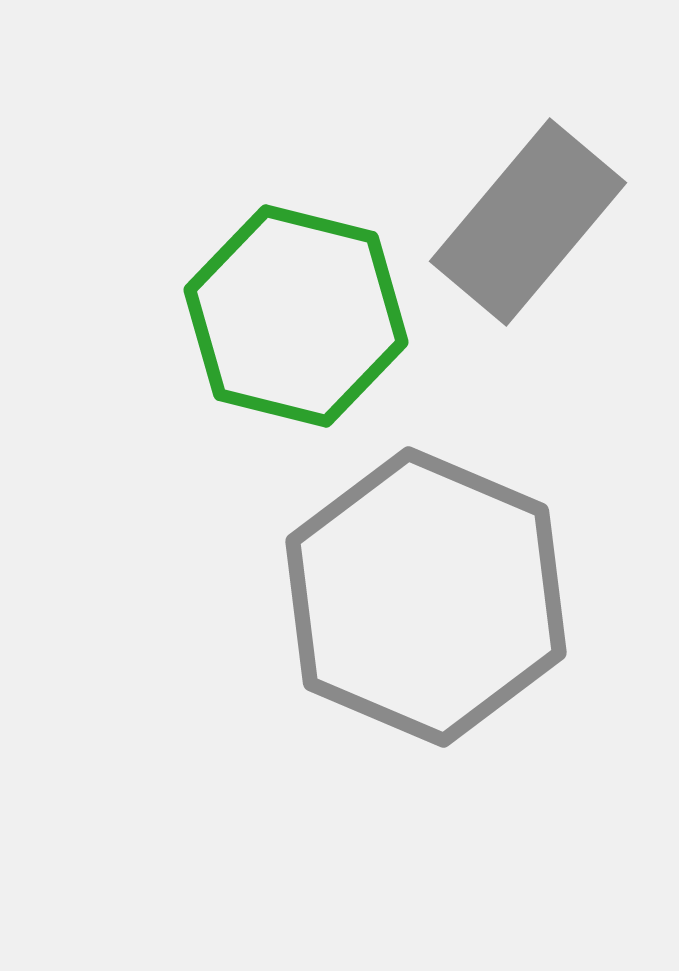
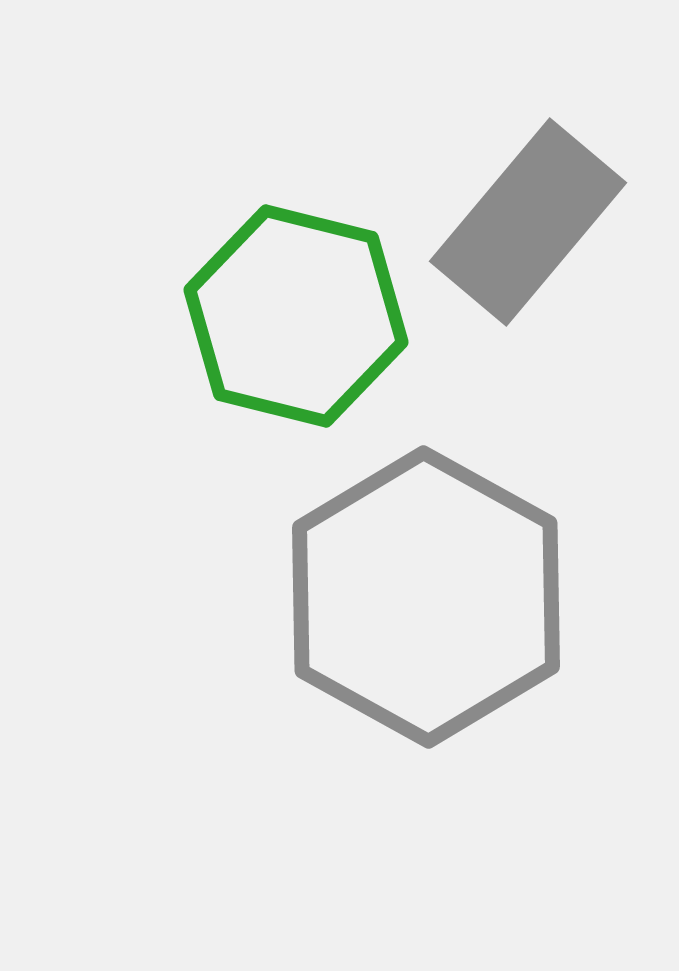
gray hexagon: rotated 6 degrees clockwise
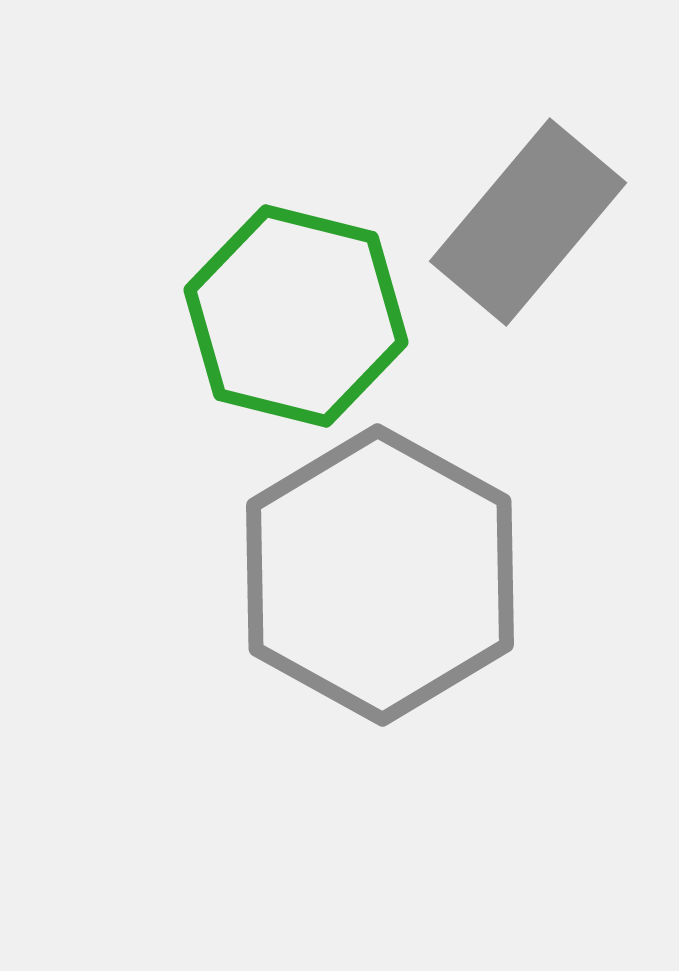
gray hexagon: moved 46 px left, 22 px up
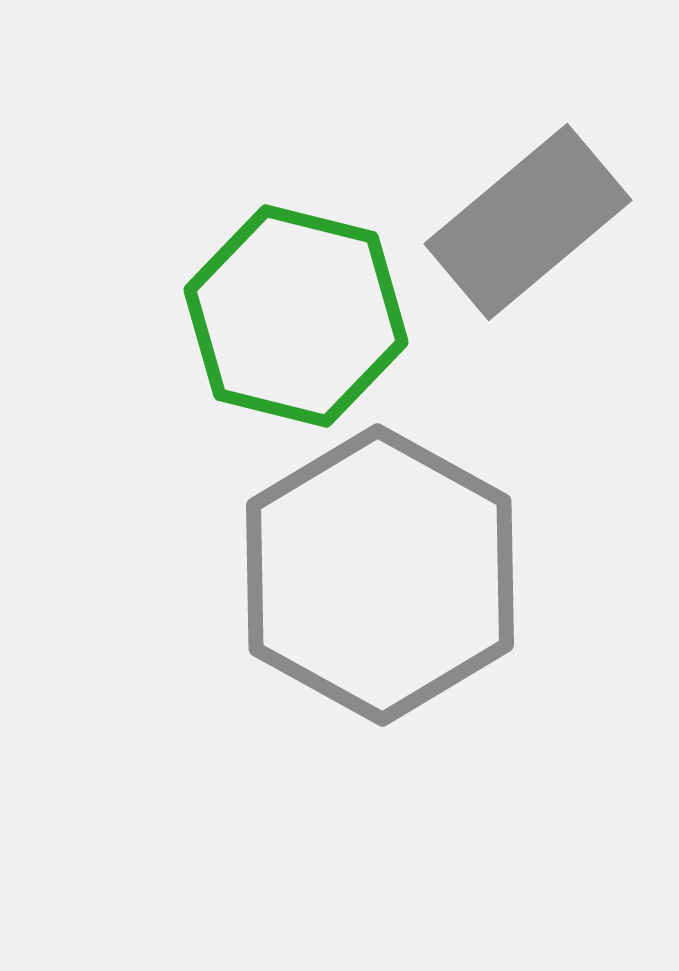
gray rectangle: rotated 10 degrees clockwise
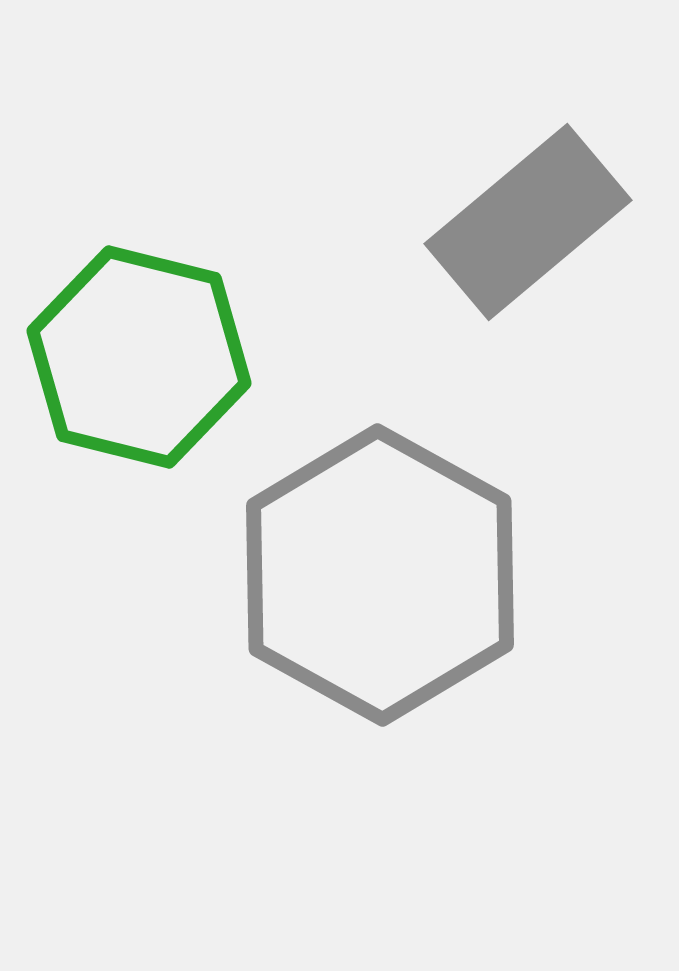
green hexagon: moved 157 px left, 41 px down
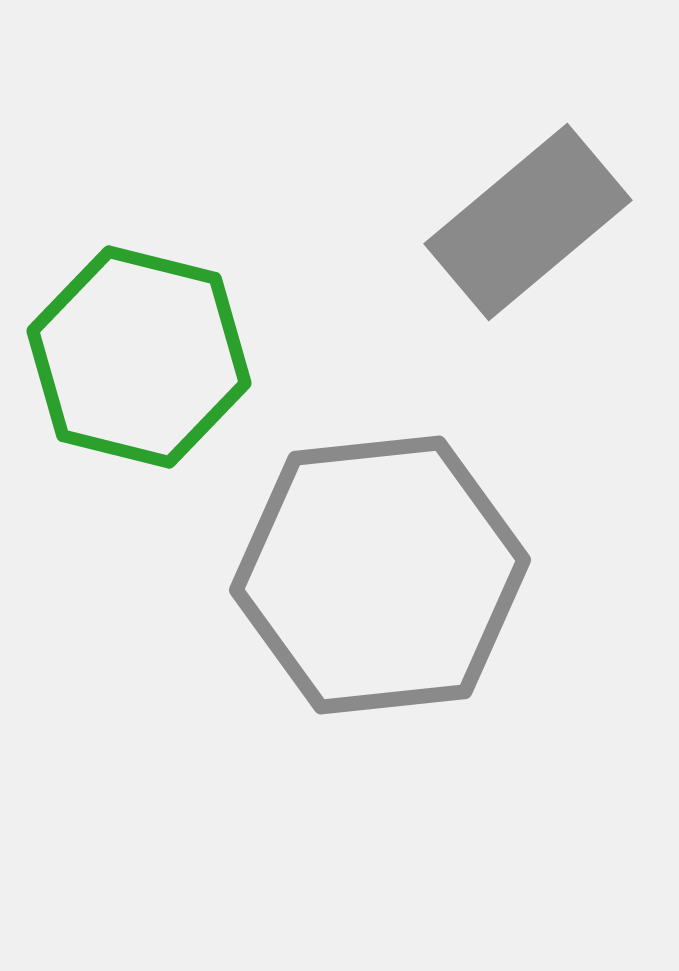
gray hexagon: rotated 25 degrees clockwise
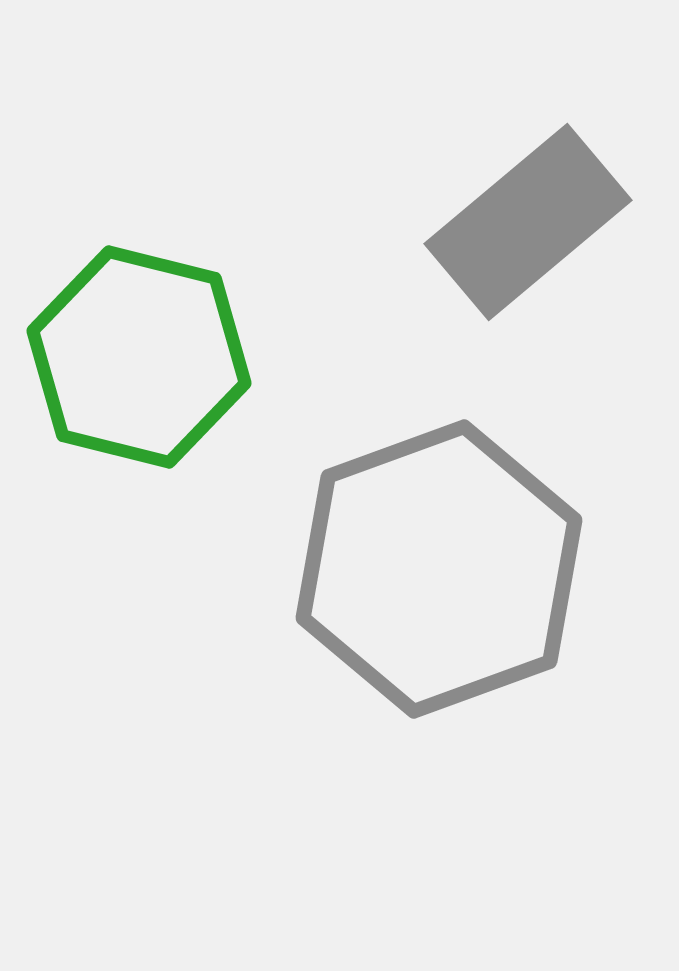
gray hexagon: moved 59 px right, 6 px up; rotated 14 degrees counterclockwise
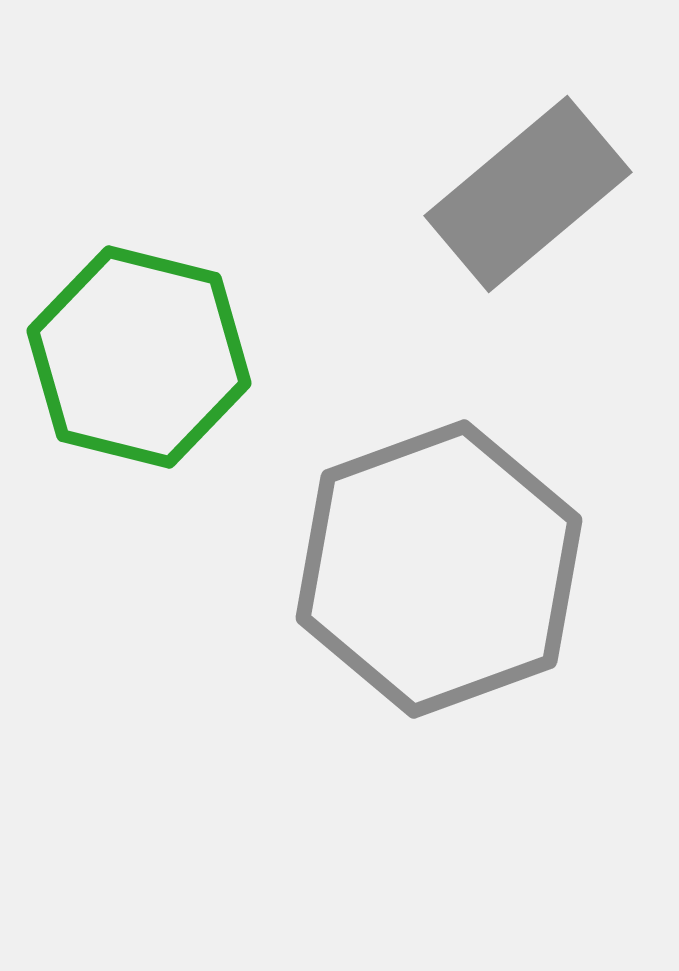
gray rectangle: moved 28 px up
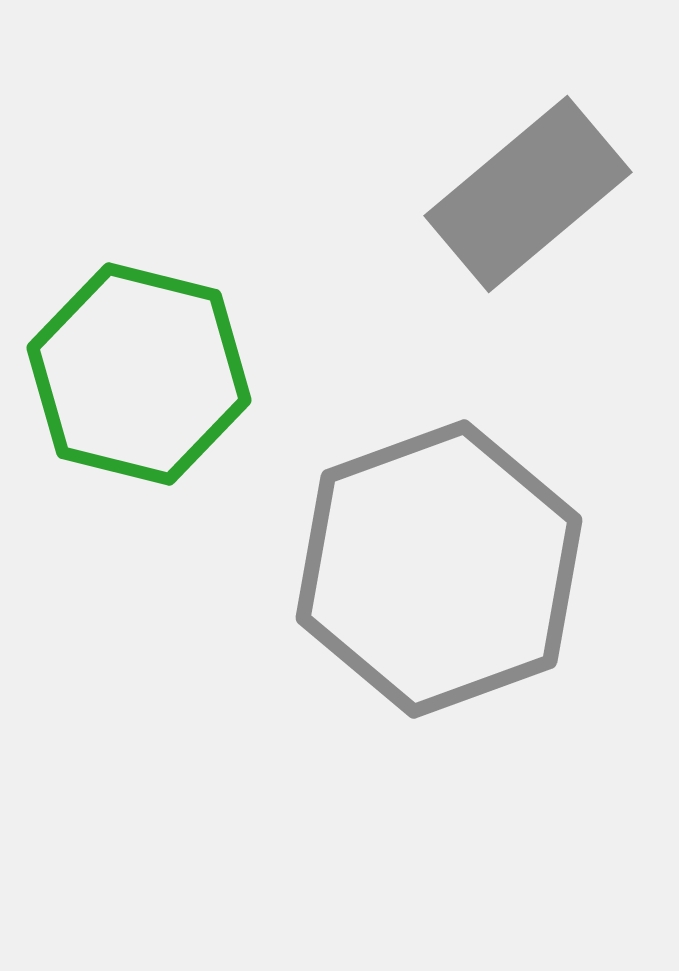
green hexagon: moved 17 px down
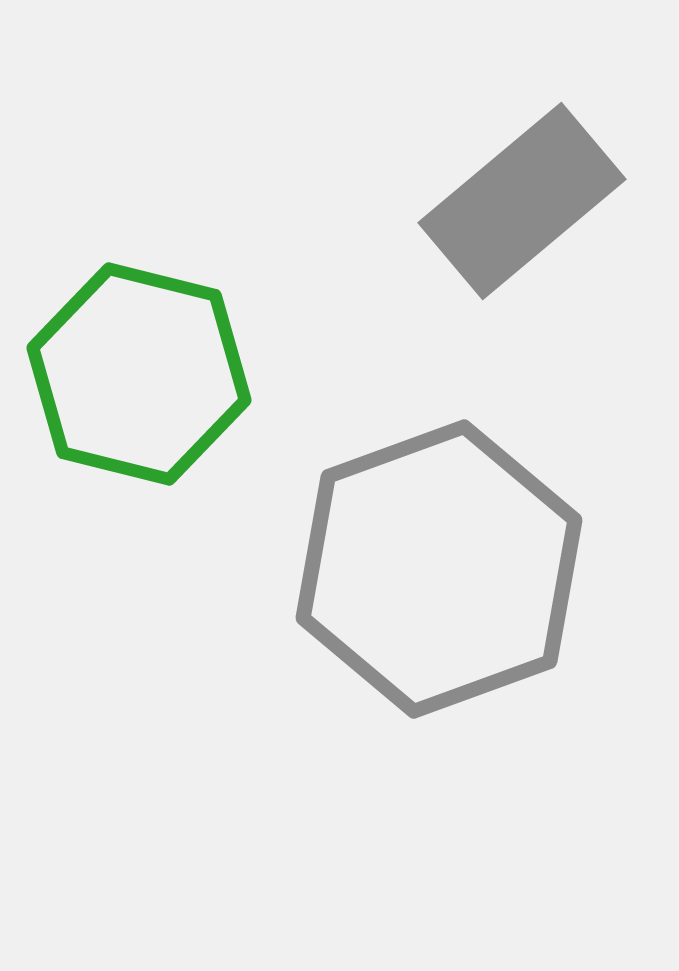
gray rectangle: moved 6 px left, 7 px down
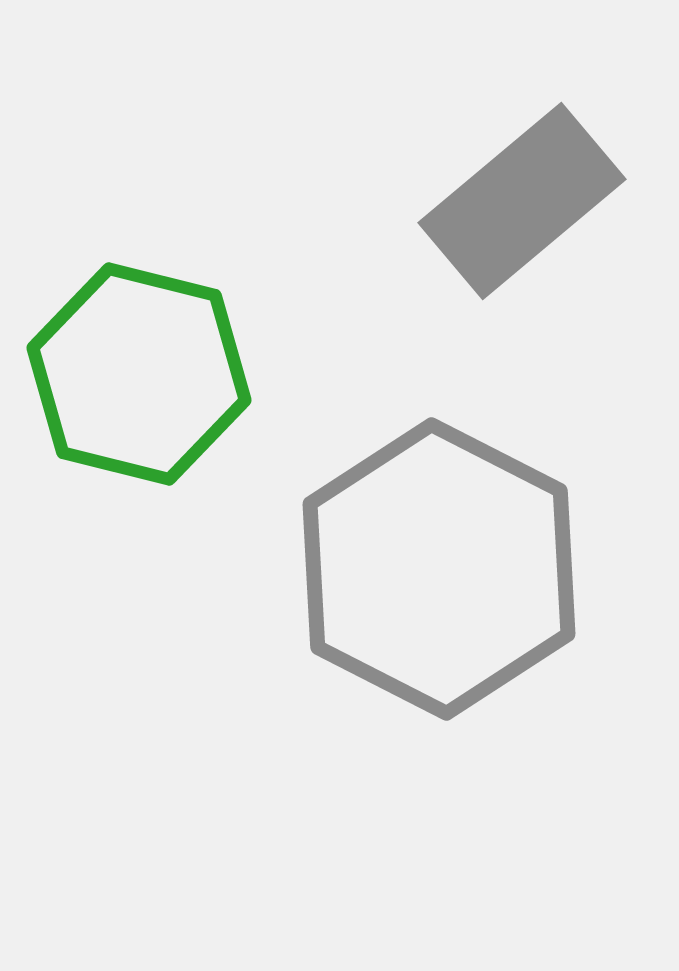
gray hexagon: rotated 13 degrees counterclockwise
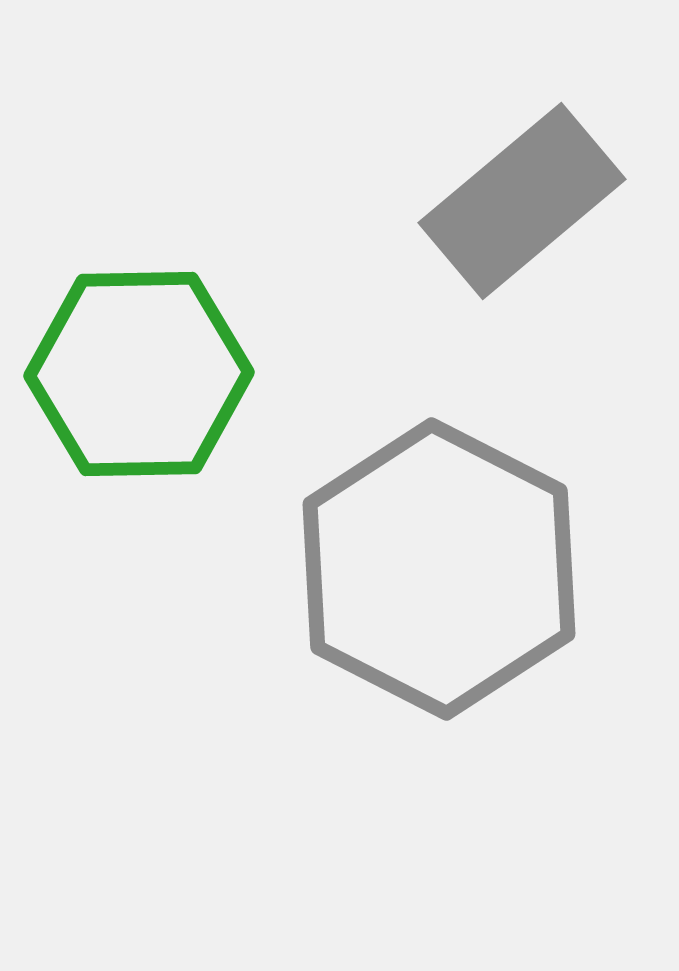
green hexagon: rotated 15 degrees counterclockwise
